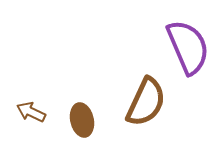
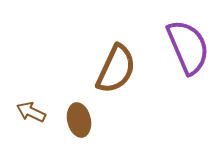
brown semicircle: moved 30 px left, 33 px up
brown ellipse: moved 3 px left
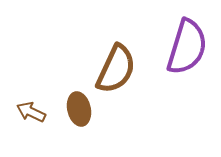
purple semicircle: moved 1 px left; rotated 40 degrees clockwise
brown ellipse: moved 11 px up
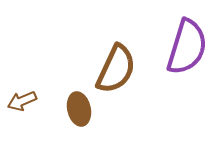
brown arrow: moved 9 px left, 11 px up; rotated 48 degrees counterclockwise
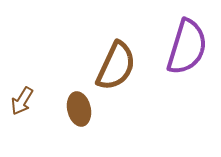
brown semicircle: moved 3 px up
brown arrow: rotated 36 degrees counterclockwise
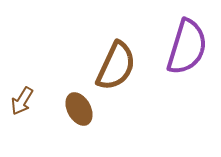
brown ellipse: rotated 16 degrees counterclockwise
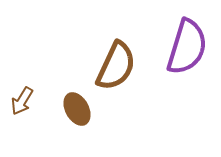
brown ellipse: moved 2 px left
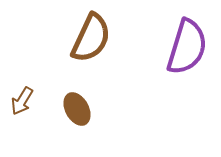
brown semicircle: moved 25 px left, 28 px up
